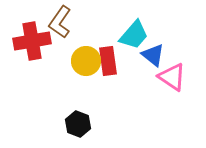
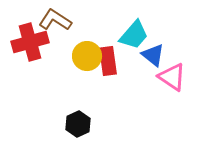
brown L-shape: moved 5 px left, 2 px up; rotated 88 degrees clockwise
red cross: moved 2 px left, 1 px down; rotated 6 degrees counterclockwise
yellow circle: moved 1 px right, 5 px up
black hexagon: rotated 15 degrees clockwise
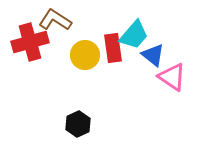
yellow circle: moved 2 px left, 1 px up
red rectangle: moved 5 px right, 13 px up
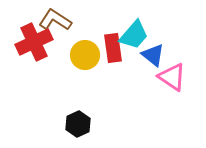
red cross: moved 4 px right; rotated 9 degrees counterclockwise
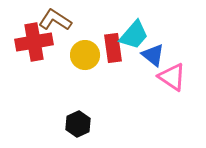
red cross: rotated 15 degrees clockwise
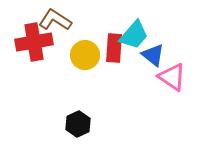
red rectangle: moved 1 px right; rotated 12 degrees clockwise
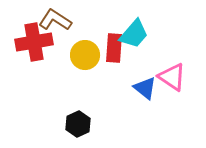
cyan trapezoid: moved 1 px up
blue triangle: moved 8 px left, 33 px down
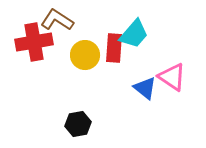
brown L-shape: moved 2 px right
black hexagon: rotated 15 degrees clockwise
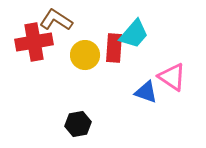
brown L-shape: moved 1 px left
blue triangle: moved 1 px right, 4 px down; rotated 20 degrees counterclockwise
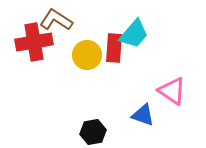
yellow circle: moved 2 px right
pink triangle: moved 14 px down
blue triangle: moved 3 px left, 23 px down
black hexagon: moved 15 px right, 8 px down
